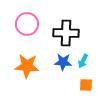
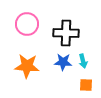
cyan arrow: rotated 40 degrees counterclockwise
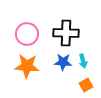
pink circle: moved 10 px down
orange square: rotated 32 degrees counterclockwise
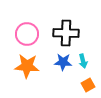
orange square: moved 2 px right
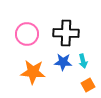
orange star: moved 6 px right, 6 px down
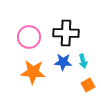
pink circle: moved 2 px right, 3 px down
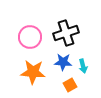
black cross: rotated 20 degrees counterclockwise
pink circle: moved 1 px right
cyan arrow: moved 5 px down
orange square: moved 18 px left
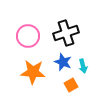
pink circle: moved 2 px left, 1 px up
blue star: rotated 18 degrees clockwise
orange square: moved 1 px right
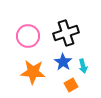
blue star: rotated 12 degrees clockwise
